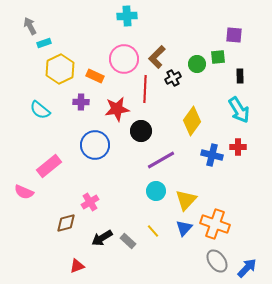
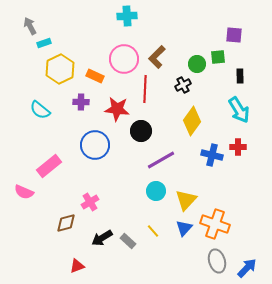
black cross: moved 10 px right, 7 px down
red star: rotated 15 degrees clockwise
gray ellipse: rotated 20 degrees clockwise
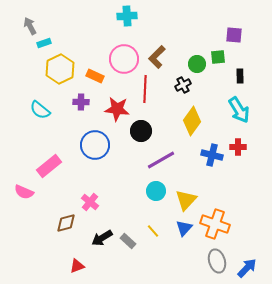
pink cross: rotated 18 degrees counterclockwise
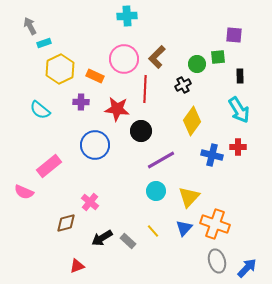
yellow triangle: moved 3 px right, 3 px up
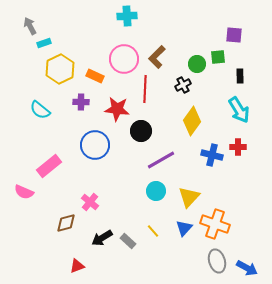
blue arrow: rotated 75 degrees clockwise
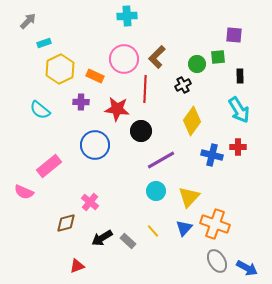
gray arrow: moved 2 px left, 5 px up; rotated 72 degrees clockwise
gray ellipse: rotated 15 degrees counterclockwise
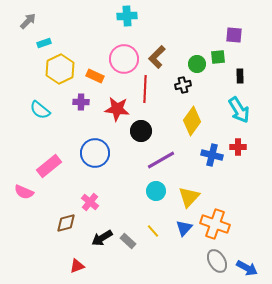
black cross: rotated 14 degrees clockwise
blue circle: moved 8 px down
